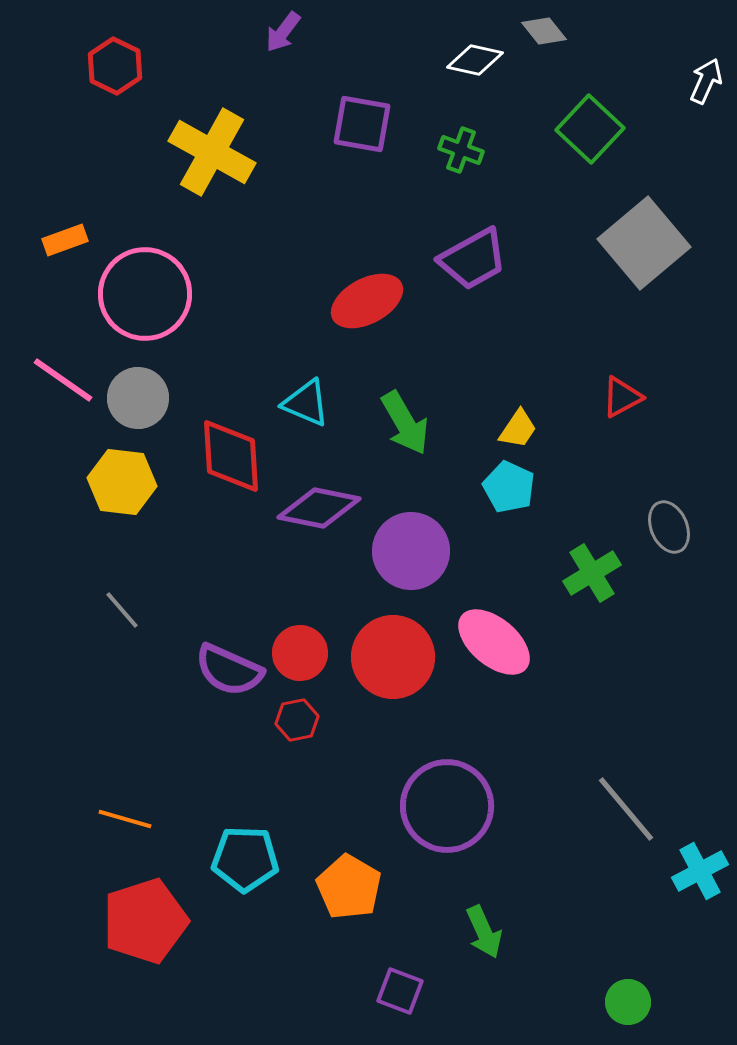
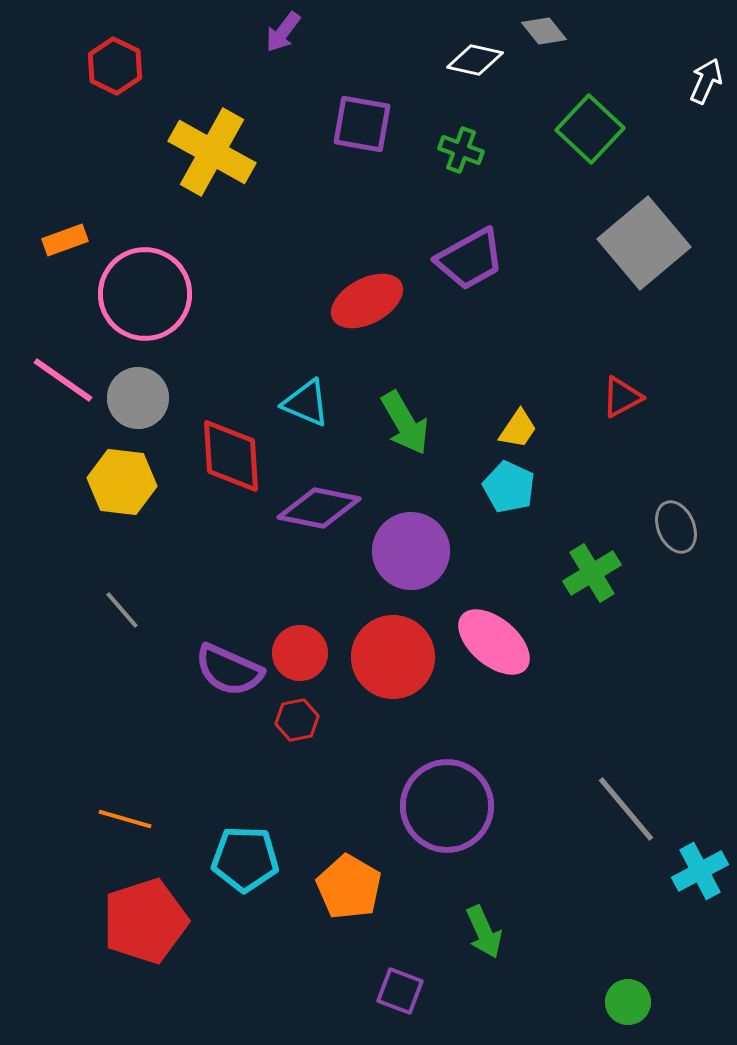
purple trapezoid at (473, 259): moved 3 px left
gray ellipse at (669, 527): moved 7 px right
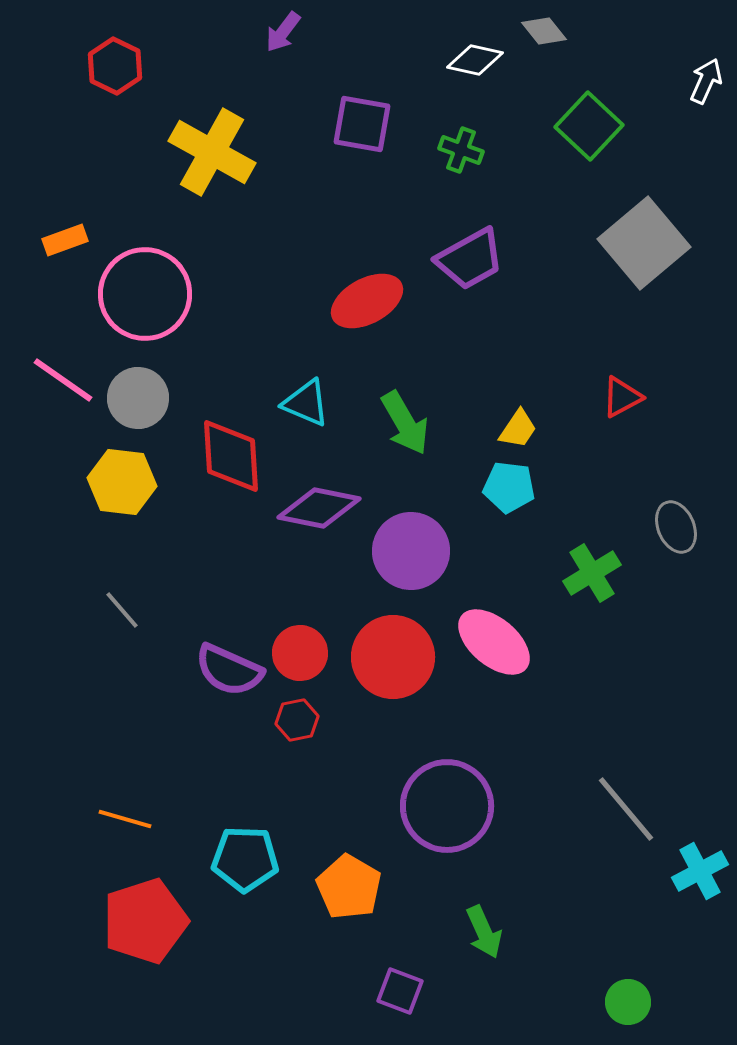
green square at (590, 129): moved 1 px left, 3 px up
cyan pentagon at (509, 487): rotated 18 degrees counterclockwise
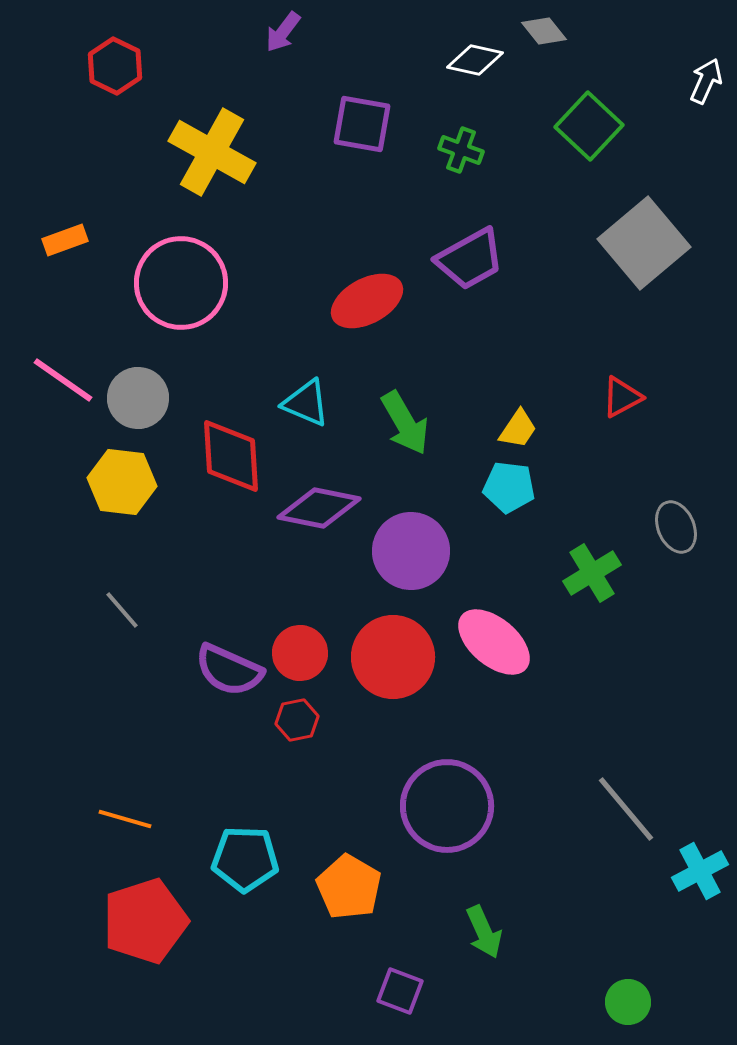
pink circle at (145, 294): moved 36 px right, 11 px up
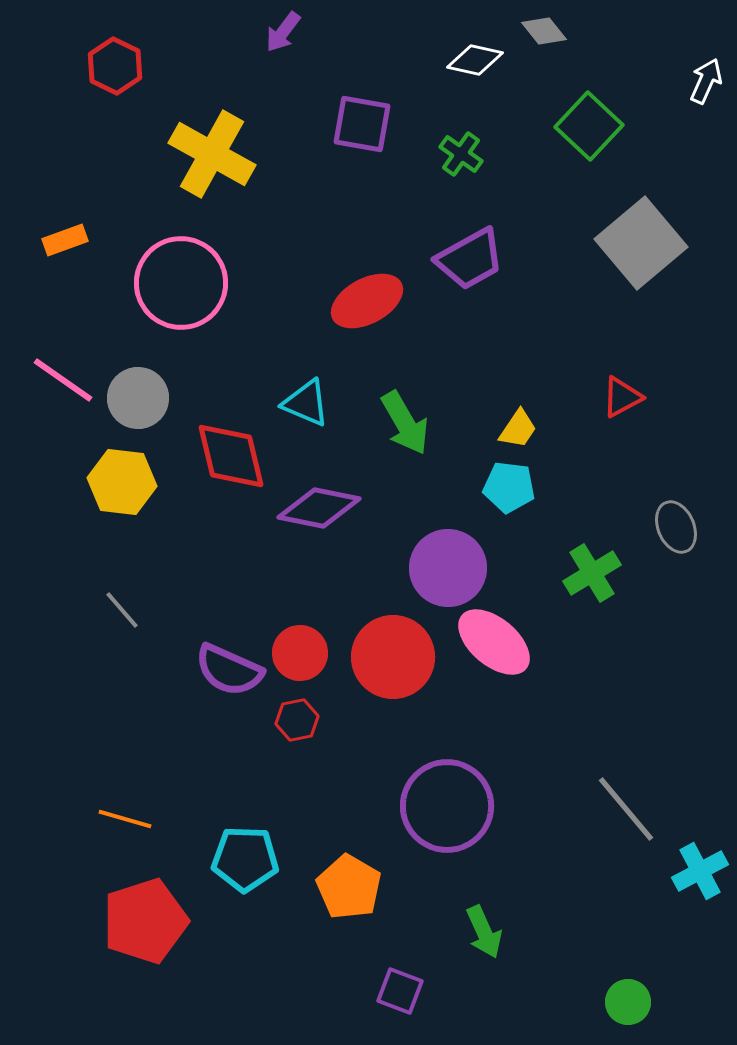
green cross at (461, 150): moved 4 px down; rotated 15 degrees clockwise
yellow cross at (212, 152): moved 2 px down
gray square at (644, 243): moved 3 px left
red diamond at (231, 456): rotated 10 degrees counterclockwise
purple circle at (411, 551): moved 37 px right, 17 px down
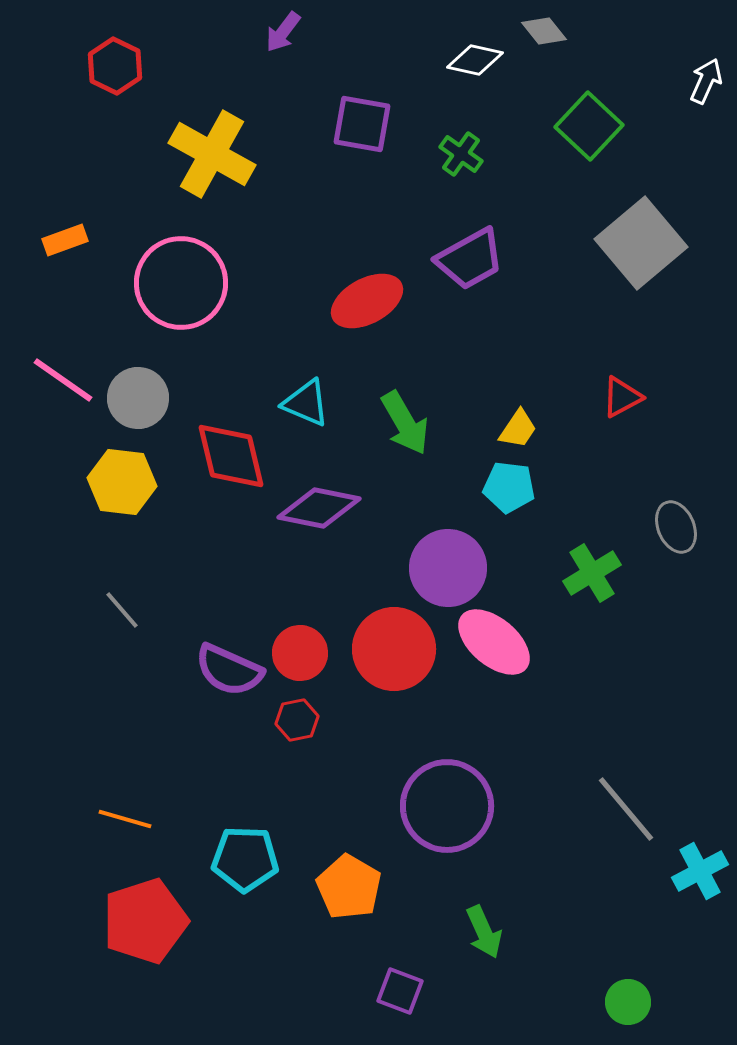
red circle at (393, 657): moved 1 px right, 8 px up
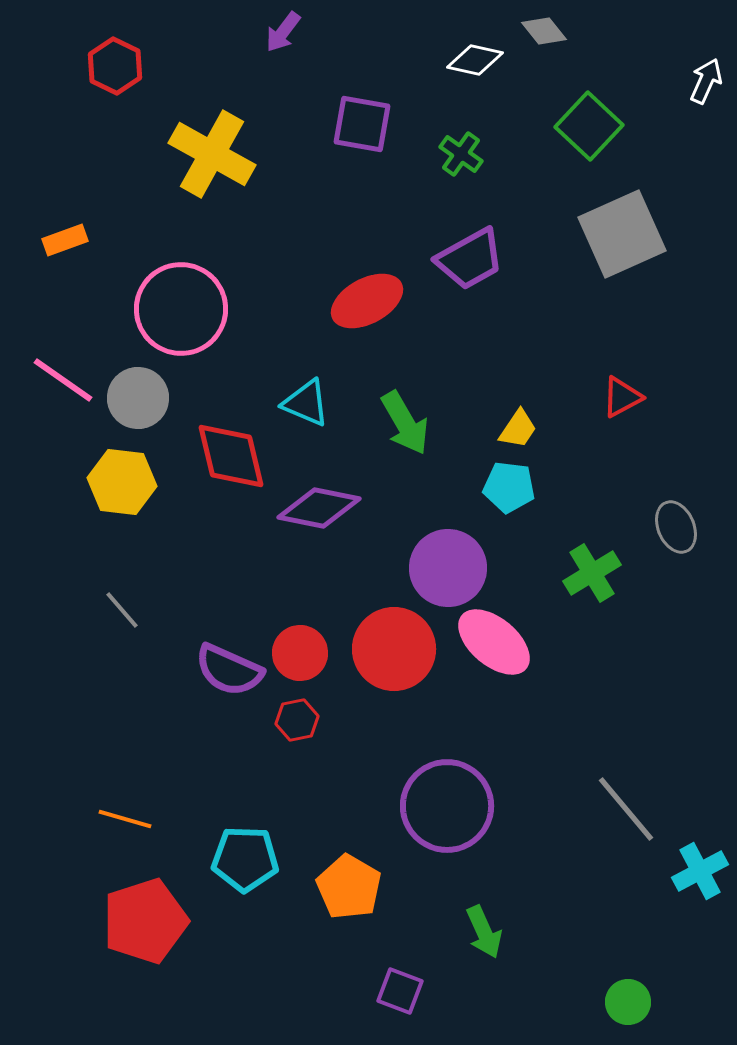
gray square at (641, 243): moved 19 px left, 9 px up; rotated 16 degrees clockwise
pink circle at (181, 283): moved 26 px down
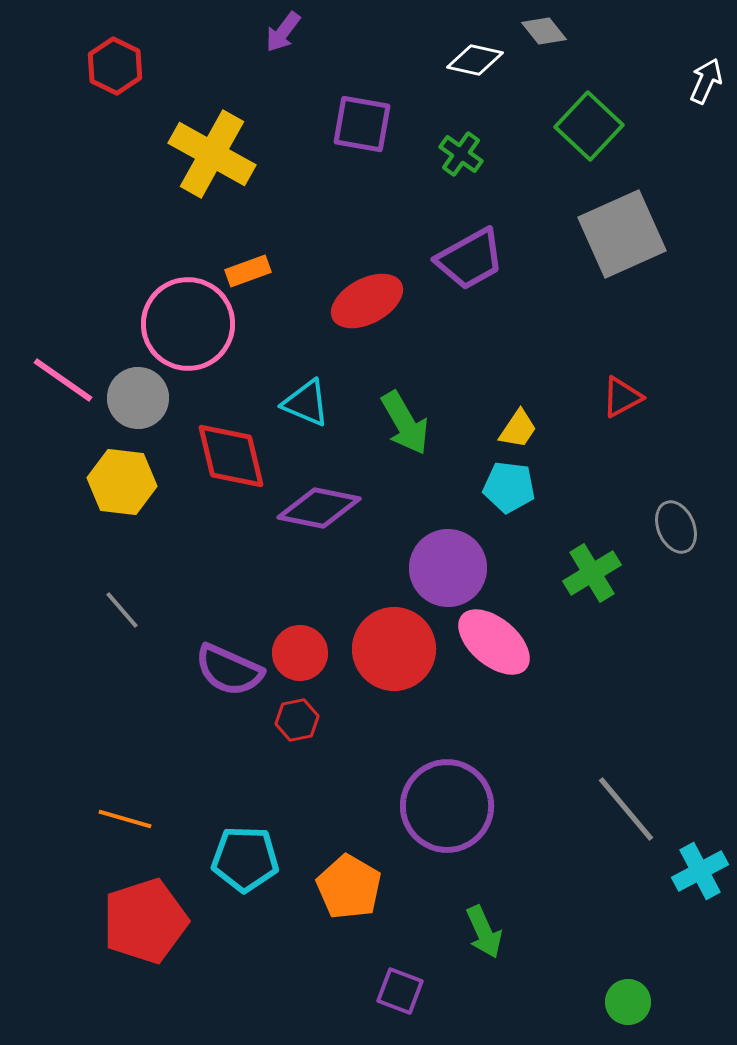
orange rectangle at (65, 240): moved 183 px right, 31 px down
pink circle at (181, 309): moved 7 px right, 15 px down
